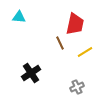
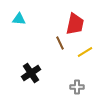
cyan triangle: moved 2 px down
gray cross: rotated 24 degrees clockwise
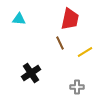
red trapezoid: moved 5 px left, 5 px up
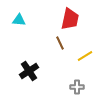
cyan triangle: moved 1 px down
yellow line: moved 4 px down
black cross: moved 2 px left, 2 px up
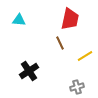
gray cross: rotated 16 degrees counterclockwise
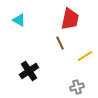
cyan triangle: rotated 24 degrees clockwise
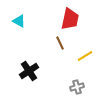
cyan triangle: moved 1 px down
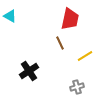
cyan triangle: moved 9 px left, 5 px up
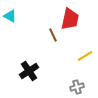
brown line: moved 7 px left, 8 px up
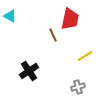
gray cross: moved 1 px right
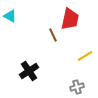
gray cross: moved 1 px left
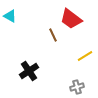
red trapezoid: moved 1 px right; rotated 115 degrees clockwise
